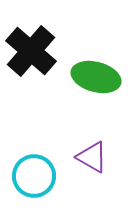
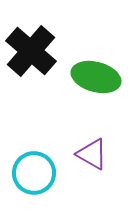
purple triangle: moved 3 px up
cyan circle: moved 3 px up
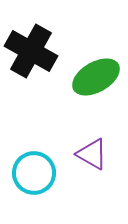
black cross: rotated 12 degrees counterclockwise
green ellipse: rotated 45 degrees counterclockwise
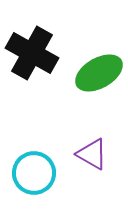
black cross: moved 1 px right, 2 px down
green ellipse: moved 3 px right, 4 px up
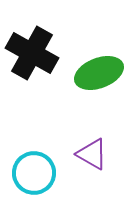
green ellipse: rotated 9 degrees clockwise
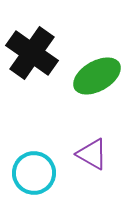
black cross: rotated 6 degrees clockwise
green ellipse: moved 2 px left, 3 px down; rotated 9 degrees counterclockwise
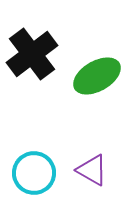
black cross: moved 1 px down; rotated 18 degrees clockwise
purple triangle: moved 16 px down
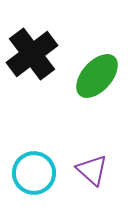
green ellipse: rotated 18 degrees counterclockwise
purple triangle: rotated 12 degrees clockwise
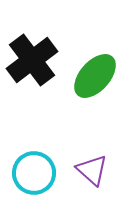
black cross: moved 6 px down
green ellipse: moved 2 px left
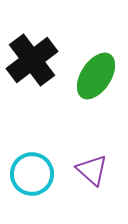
green ellipse: moved 1 px right; rotated 9 degrees counterclockwise
cyan circle: moved 2 px left, 1 px down
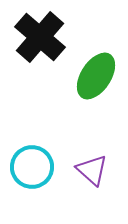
black cross: moved 8 px right, 23 px up; rotated 12 degrees counterclockwise
cyan circle: moved 7 px up
